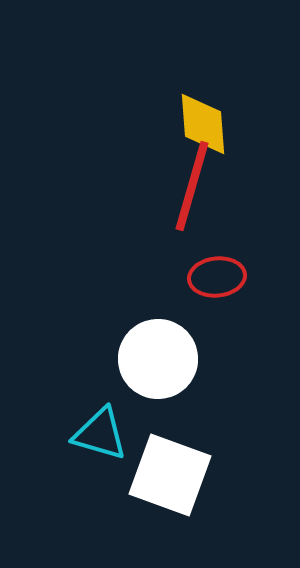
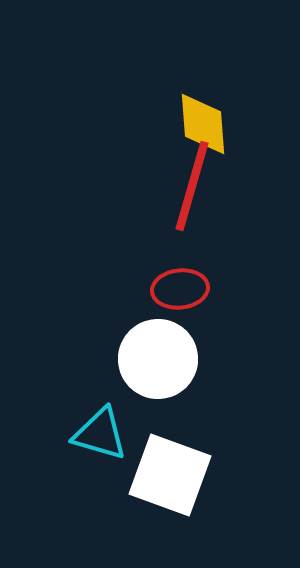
red ellipse: moved 37 px left, 12 px down
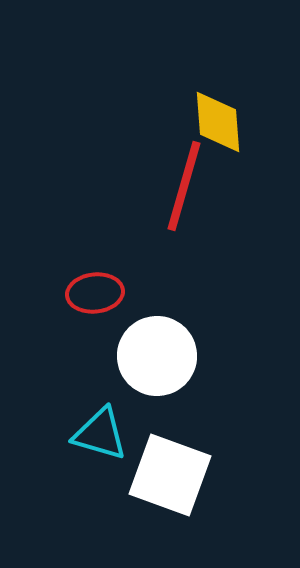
yellow diamond: moved 15 px right, 2 px up
red line: moved 8 px left
red ellipse: moved 85 px left, 4 px down
white circle: moved 1 px left, 3 px up
